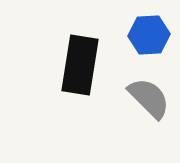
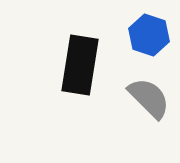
blue hexagon: rotated 21 degrees clockwise
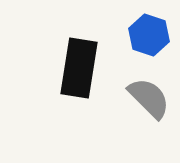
black rectangle: moved 1 px left, 3 px down
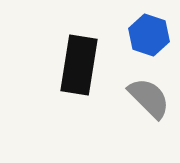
black rectangle: moved 3 px up
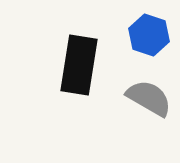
gray semicircle: rotated 15 degrees counterclockwise
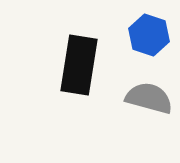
gray semicircle: rotated 15 degrees counterclockwise
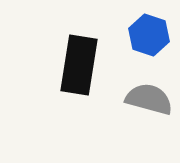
gray semicircle: moved 1 px down
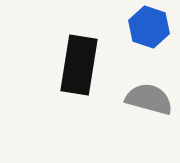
blue hexagon: moved 8 px up
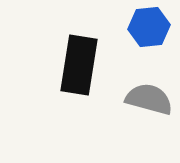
blue hexagon: rotated 24 degrees counterclockwise
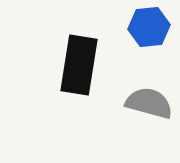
gray semicircle: moved 4 px down
